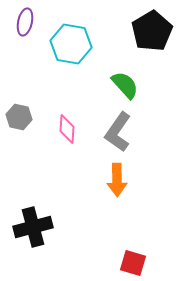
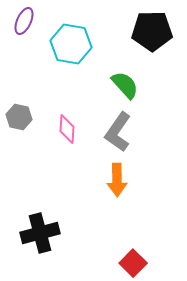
purple ellipse: moved 1 px left, 1 px up; rotated 12 degrees clockwise
black pentagon: rotated 30 degrees clockwise
black cross: moved 7 px right, 6 px down
red square: rotated 28 degrees clockwise
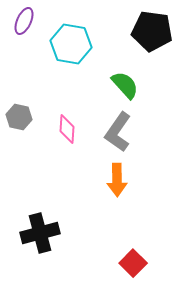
black pentagon: rotated 9 degrees clockwise
